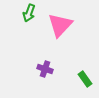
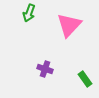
pink triangle: moved 9 px right
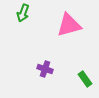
green arrow: moved 6 px left
pink triangle: rotated 32 degrees clockwise
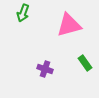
green rectangle: moved 16 px up
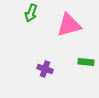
green arrow: moved 8 px right
green rectangle: moved 1 px right, 1 px up; rotated 49 degrees counterclockwise
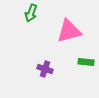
pink triangle: moved 6 px down
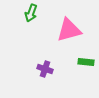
pink triangle: moved 1 px up
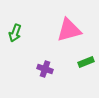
green arrow: moved 16 px left, 20 px down
green rectangle: rotated 28 degrees counterclockwise
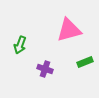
green arrow: moved 5 px right, 12 px down
green rectangle: moved 1 px left
